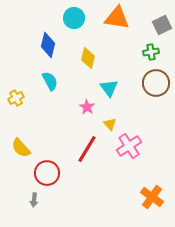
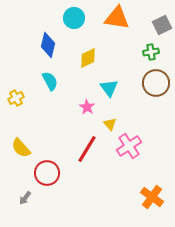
yellow diamond: rotated 50 degrees clockwise
gray arrow: moved 9 px left, 2 px up; rotated 32 degrees clockwise
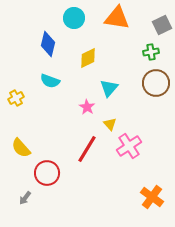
blue diamond: moved 1 px up
cyan semicircle: rotated 138 degrees clockwise
cyan triangle: rotated 18 degrees clockwise
